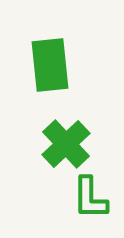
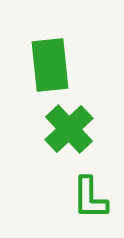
green cross: moved 3 px right, 15 px up
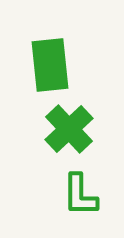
green L-shape: moved 10 px left, 3 px up
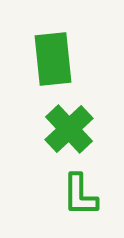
green rectangle: moved 3 px right, 6 px up
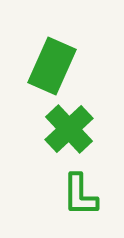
green rectangle: moved 1 px left, 7 px down; rotated 30 degrees clockwise
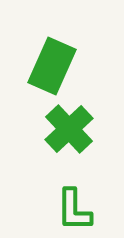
green L-shape: moved 6 px left, 15 px down
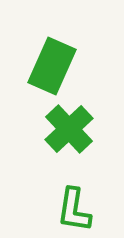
green L-shape: rotated 9 degrees clockwise
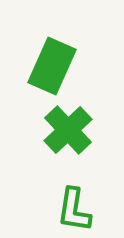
green cross: moved 1 px left, 1 px down
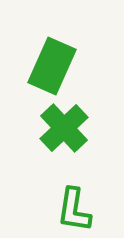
green cross: moved 4 px left, 2 px up
